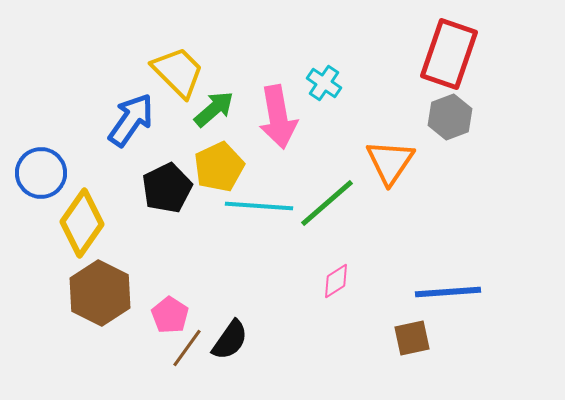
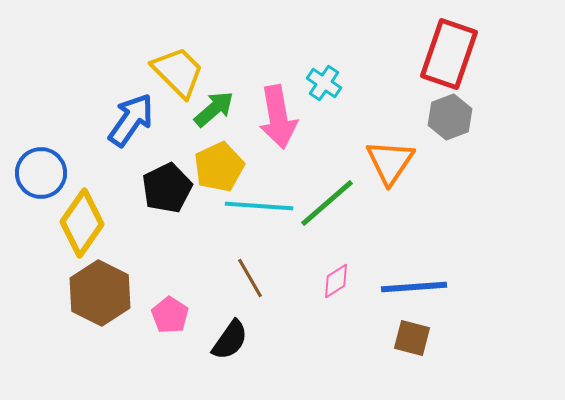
blue line: moved 34 px left, 5 px up
brown square: rotated 27 degrees clockwise
brown line: moved 63 px right, 70 px up; rotated 66 degrees counterclockwise
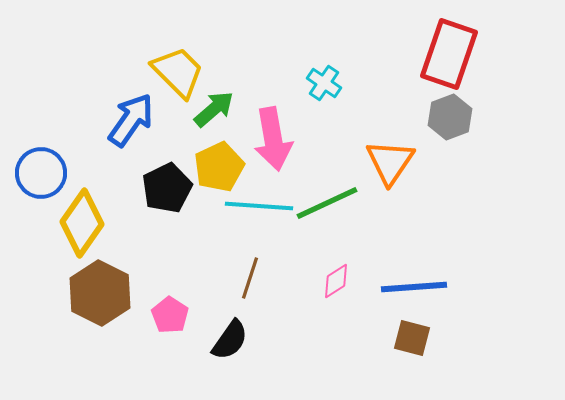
pink arrow: moved 5 px left, 22 px down
green line: rotated 16 degrees clockwise
brown line: rotated 48 degrees clockwise
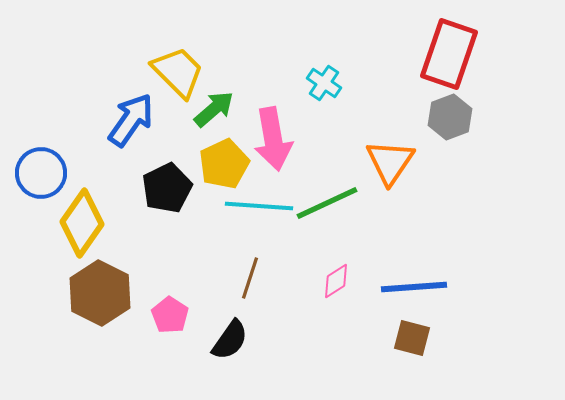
yellow pentagon: moved 5 px right, 3 px up
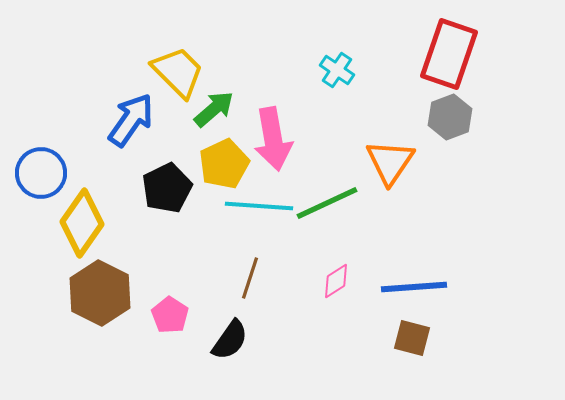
cyan cross: moved 13 px right, 13 px up
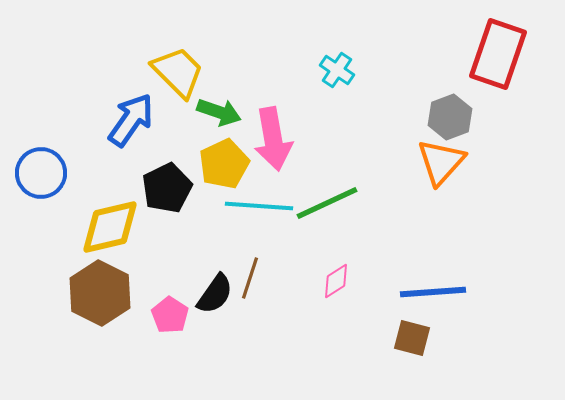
red rectangle: moved 49 px right
green arrow: moved 5 px right, 3 px down; rotated 60 degrees clockwise
orange triangle: moved 51 px right; rotated 8 degrees clockwise
yellow diamond: moved 28 px right, 4 px down; rotated 42 degrees clockwise
blue line: moved 19 px right, 5 px down
black semicircle: moved 15 px left, 46 px up
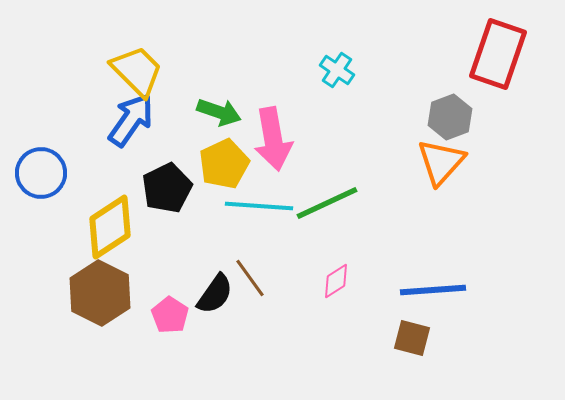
yellow trapezoid: moved 41 px left, 1 px up
yellow diamond: rotated 20 degrees counterclockwise
brown line: rotated 54 degrees counterclockwise
blue line: moved 2 px up
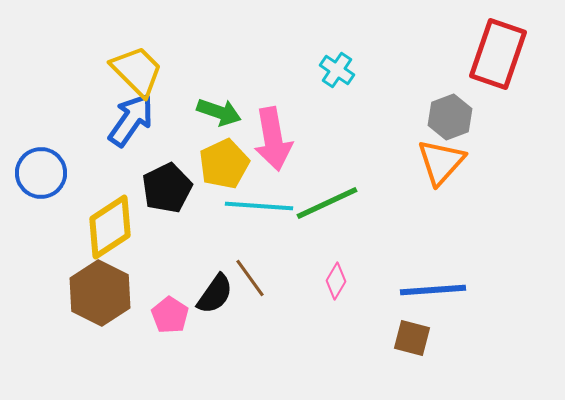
pink diamond: rotated 27 degrees counterclockwise
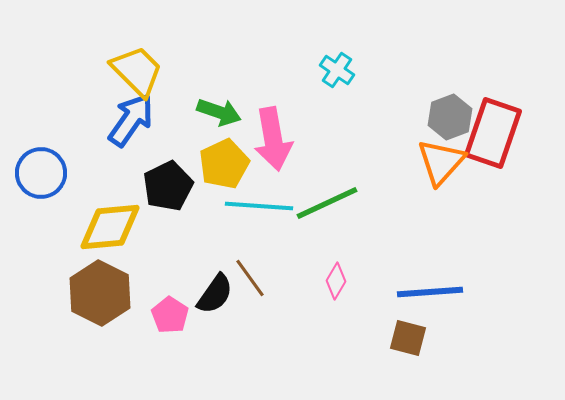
red rectangle: moved 5 px left, 79 px down
black pentagon: moved 1 px right, 2 px up
yellow diamond: rotated 28 degrees clockwise
blue line: moved 3 px left, 2 px down
brown square: moved 4 px left
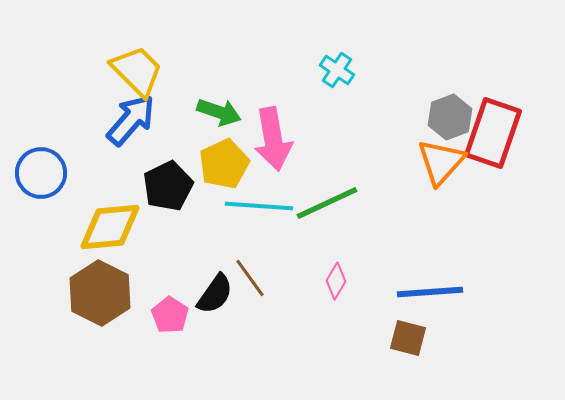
blue arrow: rotated 6 degrees clockwise
